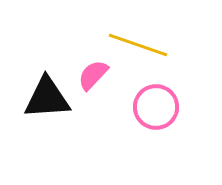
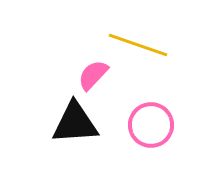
black triangle: moved 28 px right, 25 px down
pink circle: moved 5 px left, 18 px down
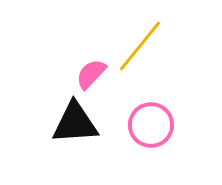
yellow line: moved 2 px right, 1 px down; rotated 70 degrees counterclockwise
pink semicircle: moved 2 px left, 1 px up
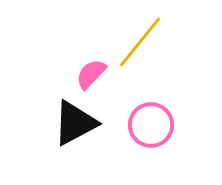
yellow line: moved 4 px up
black triangle: rotated 24 degrees counterclockwise
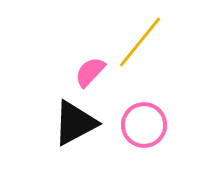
pink semicircle: moved 1 px left, 2 px up
pink circle: moved 7 px left
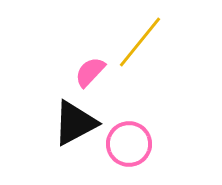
pink circle: moved 15 px left, 19 px down
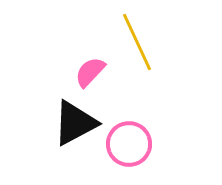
yellow line: moved 3 px left; rotated 64 degrees counterclockwise
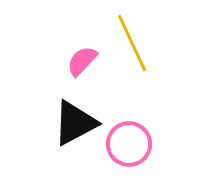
yellow line: moved 5 px left, 1 px down
pink semicircle: moved 8 px left, 11 px up
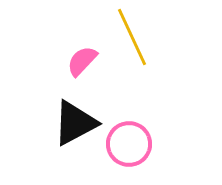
yellow line: moved 6 px up
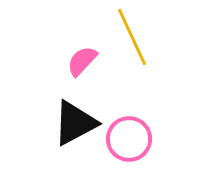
pink circle: moved 5 px up
